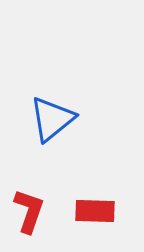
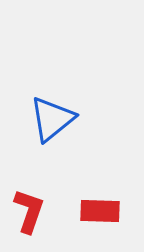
red rectangle: moved 5 px right
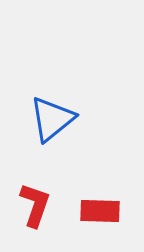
red L-shape: moved 6 px right, 6 px up
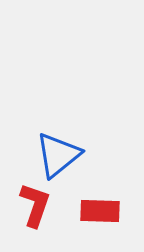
blue triangle: moved 6 px right, 36 px down
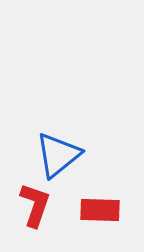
red rectangle: moved 1 px up
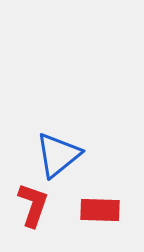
red L-shape: moved 2 px left
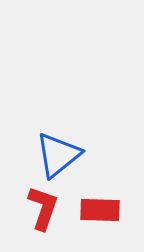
red L-shape: moved 10 px right, 3 px down
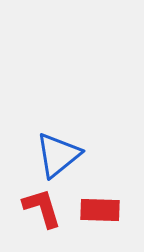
red L-shape: moved 1 px left; rotated 36 degrees counterclockwise
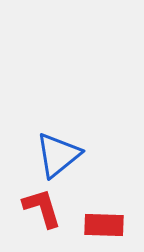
red rectangle: moved 4 px right, 15 px down
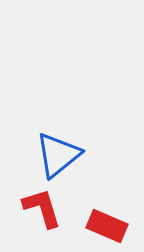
red rectangle: moved 3 px right, 1 px down; rotated 21 degrees clockwise
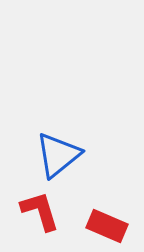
red L-shape: moved 2 px left, 3 px down
